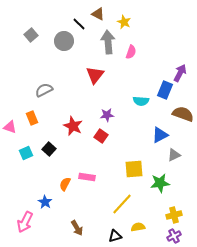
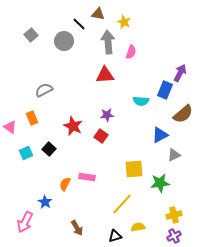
brown triangle: rotated 16 degrees counterclockwise
red triangle: moved 10 px right; rotated 48 degrees clockwise
brown semicircle: rotated 120 degrees clockwise
pink triangle: rotated 16 degrees clockwise
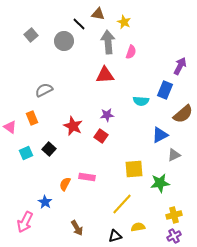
purple arrow: moved 7 px up
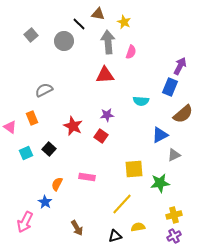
blue rectangle: moved 5 px right, 3 px up
orange semicircle: moved 8 px left
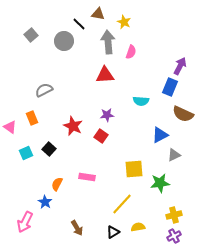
brown semicircle: rotated 65 degrees clockwise
black triangle: moved 2 px left, 4 px up; rotated 16 degrees counterclockwise
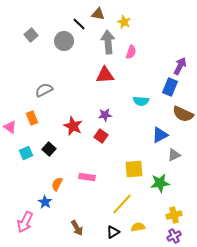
purple star: moved 2 px left
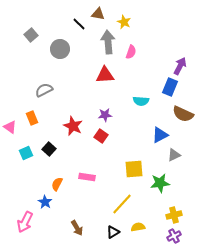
gray circle: moved 4 px left, 8 px down
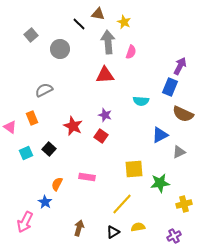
purple star: rotated 24 degrees clockwise
gray triangle: moved 5 px right, 3 px up
yellow cross: moved 10 px right, 11 px up
brown arrow: moved 2 px right; rotated 133 degrees counterclockwise
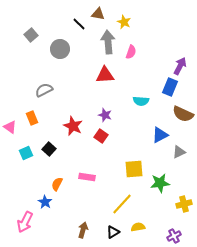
brown arrow: moved 4 px right, 2 px down
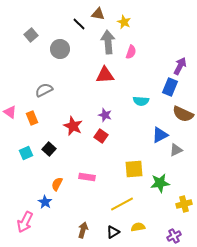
pink triangle: moved 15 px up
gray triangle: moved 3 px left, 2 px up
yellow line: rotated 20 degrees clockwise
